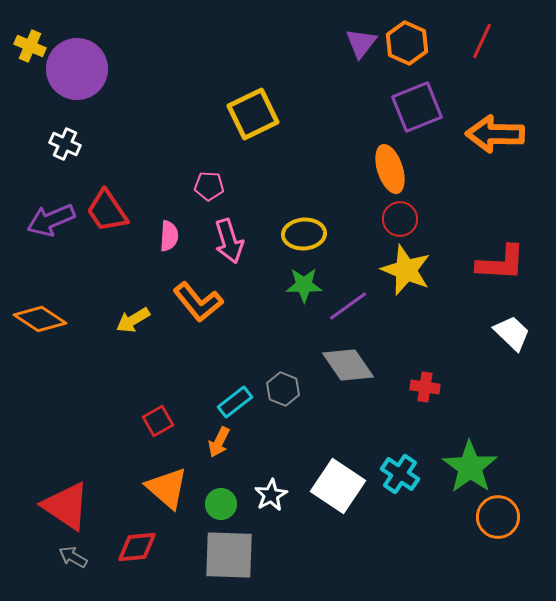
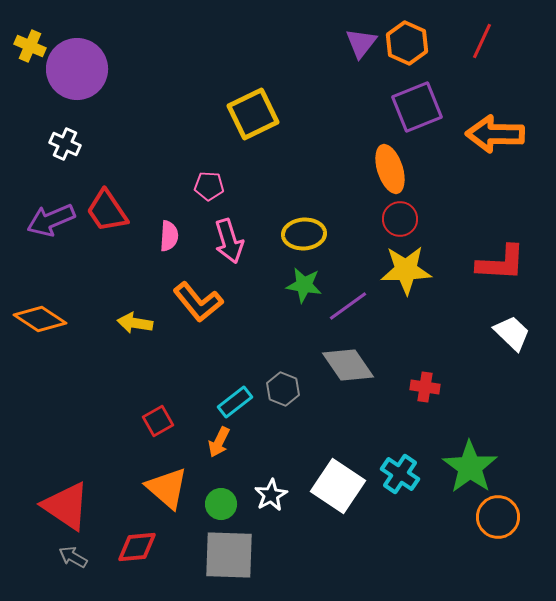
yellow star at (406, 270): rotated 24 degrees counterclockwise
green star at (304, 285): rotated 9 degrees clockwise
yellow arrow at (133, 320): moved 2 px right, 3 px down; rotated 40 degrees clockwise
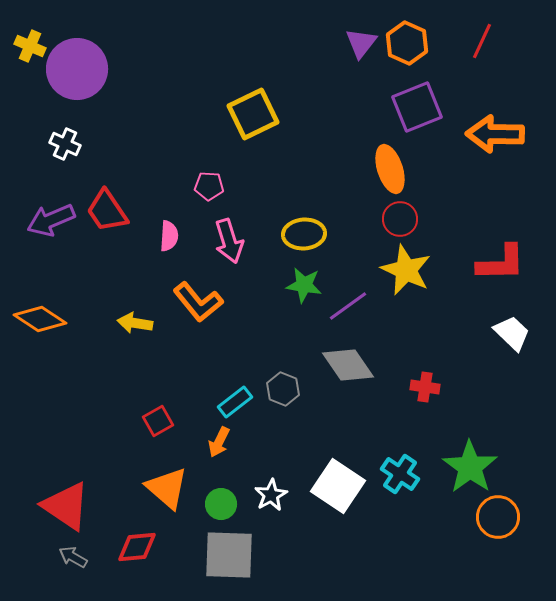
red L-shape at (501, 263): rotated 4 degrees counterclockwise
yellow star at (406, 270): rotated 27 degrees clockwise
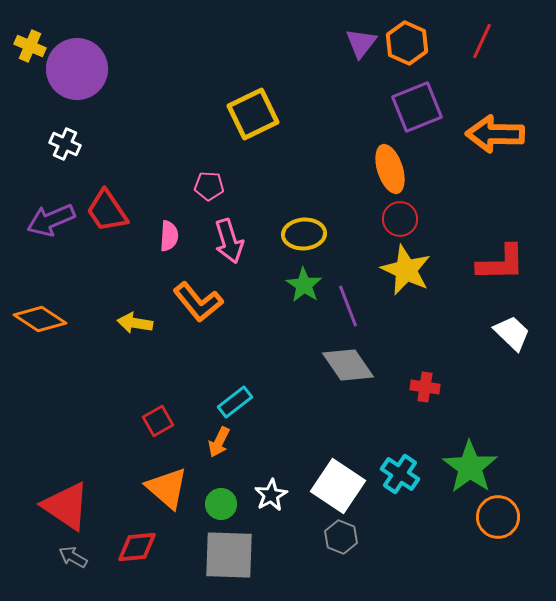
green star at (304, 285): rotated 24 degrees clockwise
purple line at (348, 306): rotated 75 degrees counterclockwise
gray hexagon at (283, 389): moved 58 px right, 148 px down
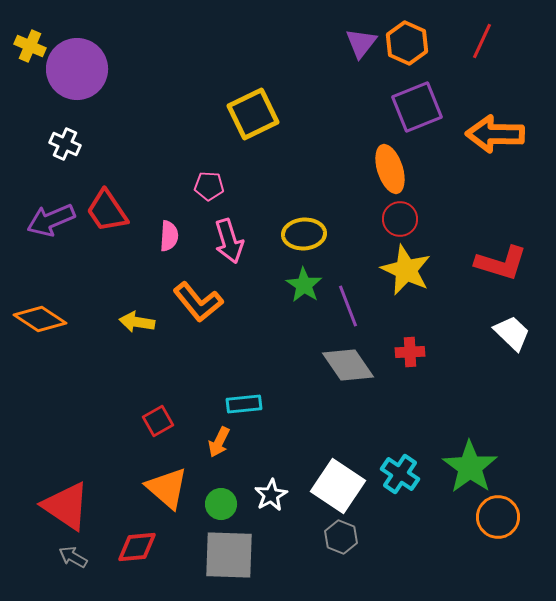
red L-shape at (501, 263): rotated 18 degrees clockwise
yellow arrow at (135, 323): moved 2 px right, 1 px up
red cross at (425, 387): moved 15 px left, 35 px up; rotated 12 degrees counterclockwise
cyan rectangle at (235, 402): moved 9 px right, 2 px down; rotated 32 degrees clockwise
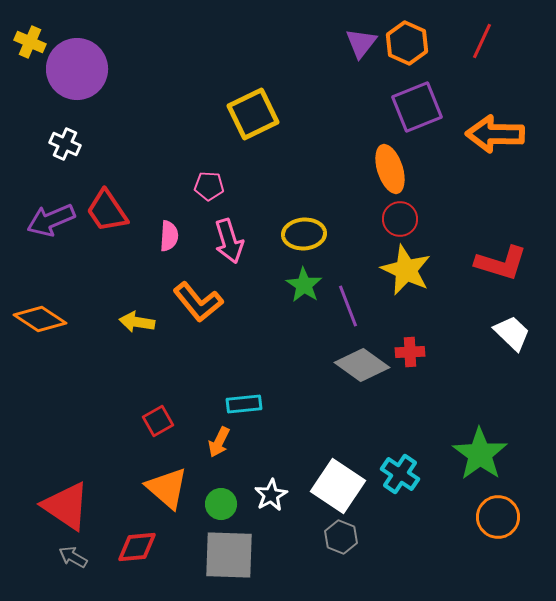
yellow cross at (30, 46): moved 4 px up
gray diamond at (348, 365): moved 14 px right; rotated 20 degrees counterclockwise
green star at (470, 467): moved 10 px right, 13 px up
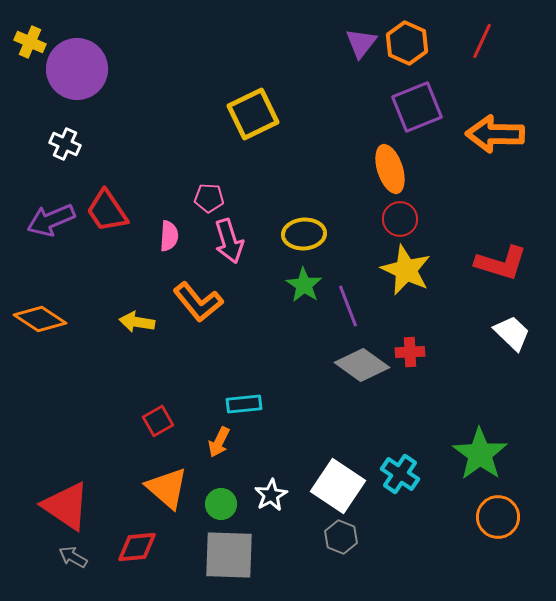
pink pentagon at (209, 186): moved 12 px down
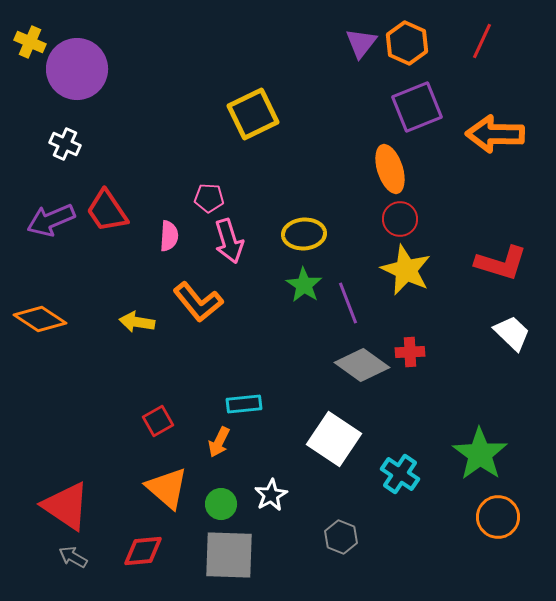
purple line at (348, 306): moved 3 px up
white square at (338, 486): moved 4 px left, 47 px up
red diamond at (137, 547): moved 6 px right, 4 px down
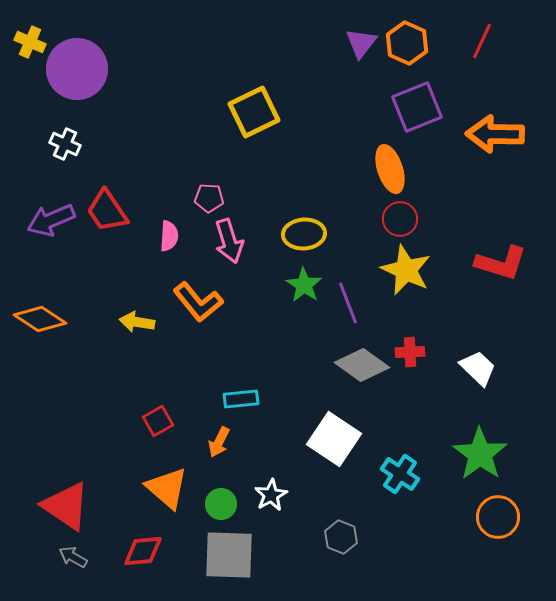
yellow square at (253, 114): moved 1 px right, 2 px up
white trapezoid at (512, 333): moved 34 px left, 35 px down
cyan rectangle at (244, 404): moved 3 px left, 5 px up
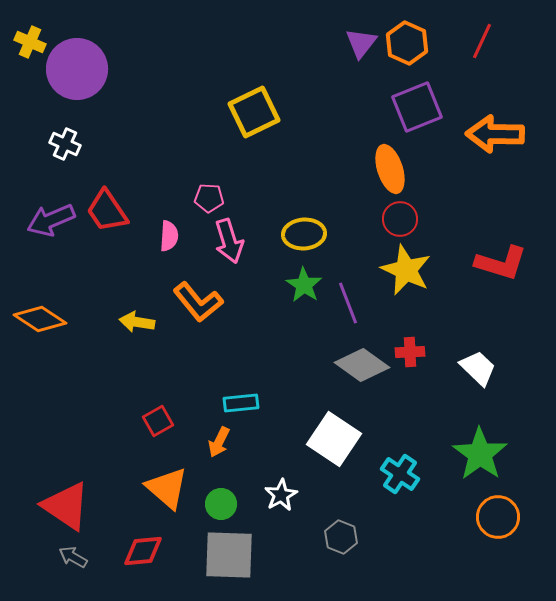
cyan rectangle at (241, 399): moved 4 px down
white star at (271, 495): moved 10 px right
